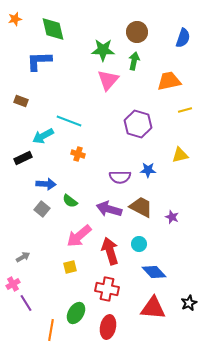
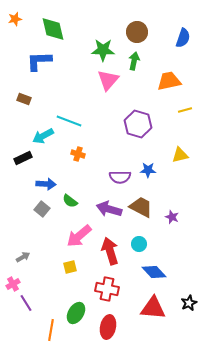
brown rectangle: moved 3 px right, 2 px up
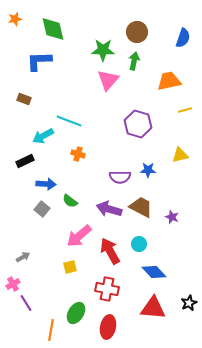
black rectangle: moved 2 px right, 3 px down
red arrow: rotated 12 degrees counterclockwise
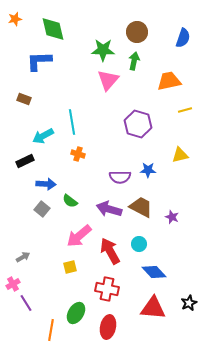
cyan line: moved 3 px right, 1 px down; rotated 60 degrees clockwise
